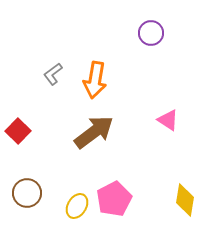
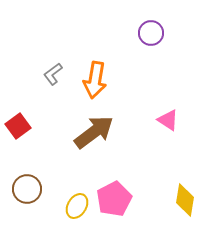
red square: moved 5 px up; rotated 10 degrees clockwise
brown circle: moved 4 px up
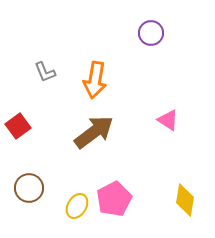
gray L-shape: moved 8 px left, 2 px up; rotated 75 degrees counterclockwise
brown circle: moved 2 px right, 1 px up
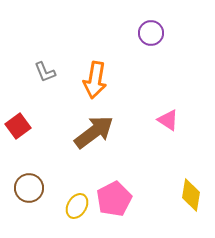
yellow diamond: moved 6 px right, 5 px up
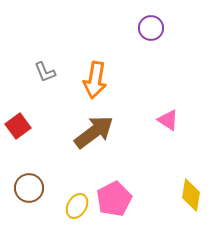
purple circle: moved 5 px up
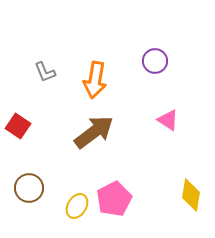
purple circle: moved 4 px right, 33 px down
red square: rotated 20 degrees counterclockwise
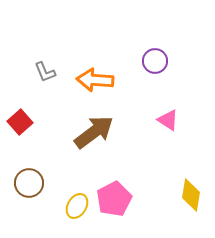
orange arrow: rotated 84 degrees clockwise
red square: moved 2 px right, 4 px up; rotated 15 degrees clockwise
brown circle: moved 5 px up
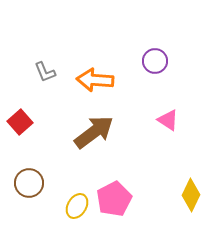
yellow diamond: rotated 16 degrees clockwise
